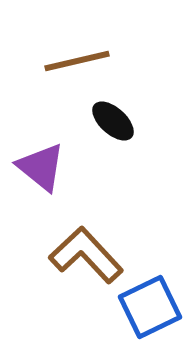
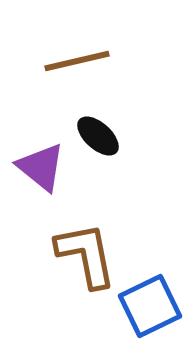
black ellipse: moved 15 px left, 15 px down
brown L-shape: rotated 32 degrees clockwise
blue square: moved 1 px up
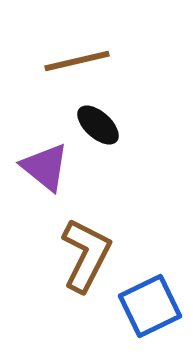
black ellipse: moved 11 px up
purple triangle: moved 4 px right
brown L-shape: rotated 38 degrees clockwise
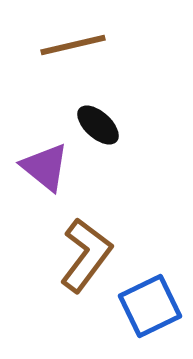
brown line: moved 4 px left, 16 px up
brown L-shape: rotated 10 degrees clockwise
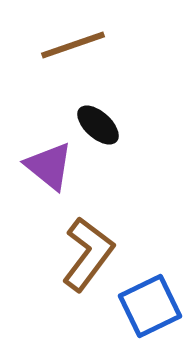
brown line: rotated 6 degrees counterclockwise
purple triangle: moved 4 px right, 1 px up
brown L-shape: moved 2 px right, 1 px up
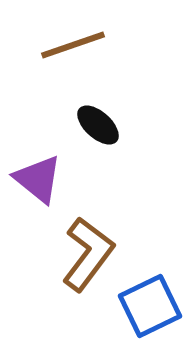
purple triangle: moved 11 px left, 13 px down
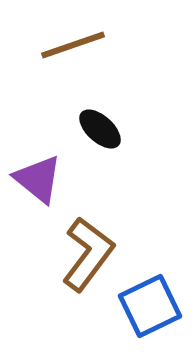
black ellipse: moved 2 px right, 4 px down
